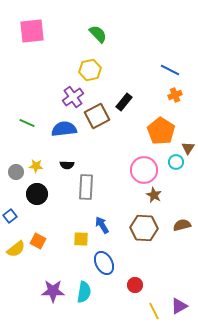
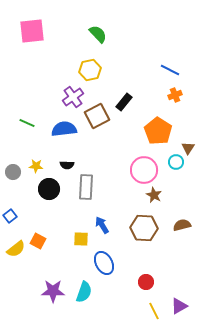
orange pentagon: moved 3 px left
gray circle: moved 3 px left
black circle: moved 12 px right, 5 px up
red circle: moved 11 px right, 3 px up
cyan semicircle: rotated 10 degrees clockwise
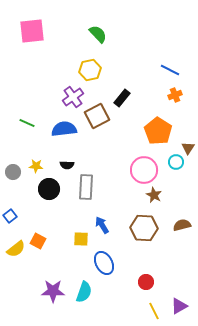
black rectangle: moved 2 px left, 4 px up
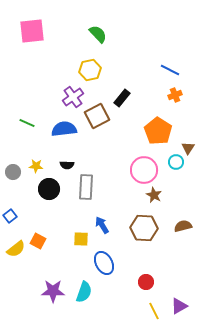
brown semicircle: moved 1 px right, 1 px down
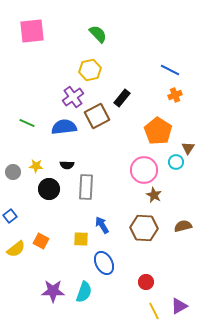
blue semicircle: moved 2 px up
orange square: moved 3 px right
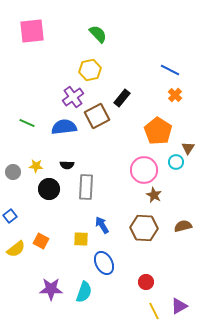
orange cross: rotated 24 degrees counterclockwise
purple star: moved 2 px left, 2 px up
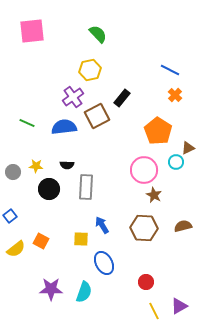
brown triangle: rotated 32 degrees clockwise
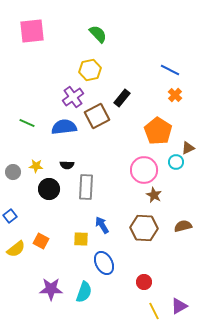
red circle: moved 2 px left
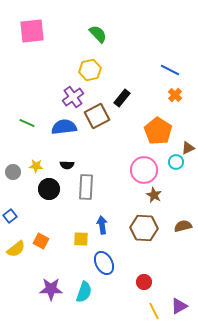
blue arrow: rotated 24 degrees clockwise
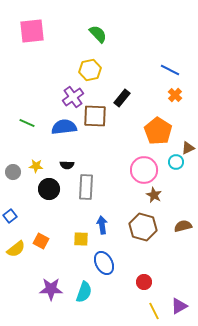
brown square: moved 2 px left; rotated 30 degrees clockwise
brown hexagon: moved 1 px left, 1 px up; rotated 12 degrees clockwise
